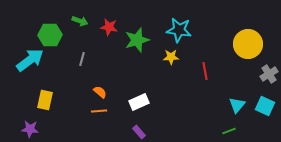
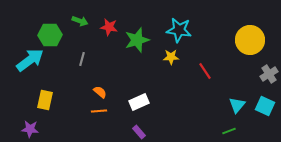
yellow circle: moved 2 px right, 4 px up
red line: rotated 24 degrees counterclockwise
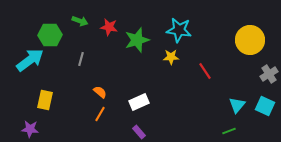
gray line: moved 1 px left
orange line: moved 1 px right, 3 px down; rotated 56 degrees counterclockwise
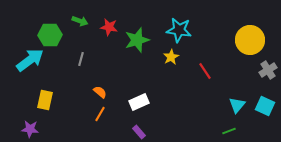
yellow star: rotated 28 degrees counterclockwise
gray cross: moved 1 px left, 4 px up
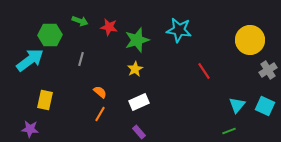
yellow star: moved 36 px left, 12 px down
red line: moved 1 px left
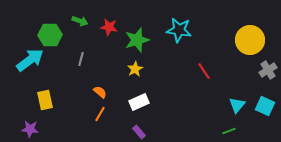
yellow rectangle: rotated 24 degrees counterclockwise
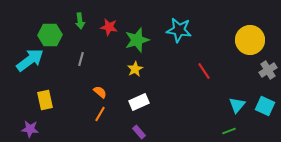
green arrow: rotated 63 degrees clockwise
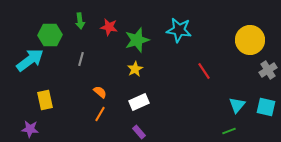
cyan square: moved 1 px right, 1 px down; rotated 12 degrees counterclockwise
